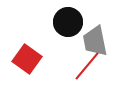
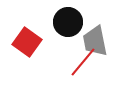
red square: moved 17 px up
red line: moved 4 px left, 4 px up
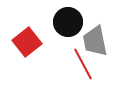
red square: rotated 16 degrees clockwise
red line: moved 2 px down; rotated 68 degrees counterclockwise
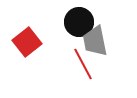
black circle: moved 11 px right
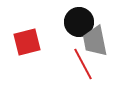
red square: rotated 24 degrees clockwise
